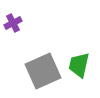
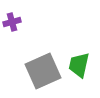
purple cross: moved 1 px left, 1 px up; rotated 12 degrees clockwise
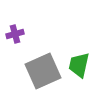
purple cross: moved 3 px right, 12 px down
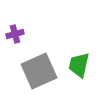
gray square: moved 4 px left
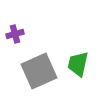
green trapezoid: moved 1 px left, 1 px up
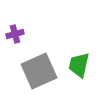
green trapezoid: moved 1 px right, 1 px down
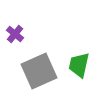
purple cross: rotated 36 degrees counterclockwise
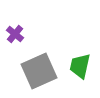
green trapezoid: moved 1 px right, 1 px down
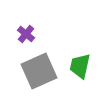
purple cross: moved 11 px right
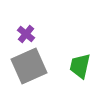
gray square: moved 10 px left, 5 px up
